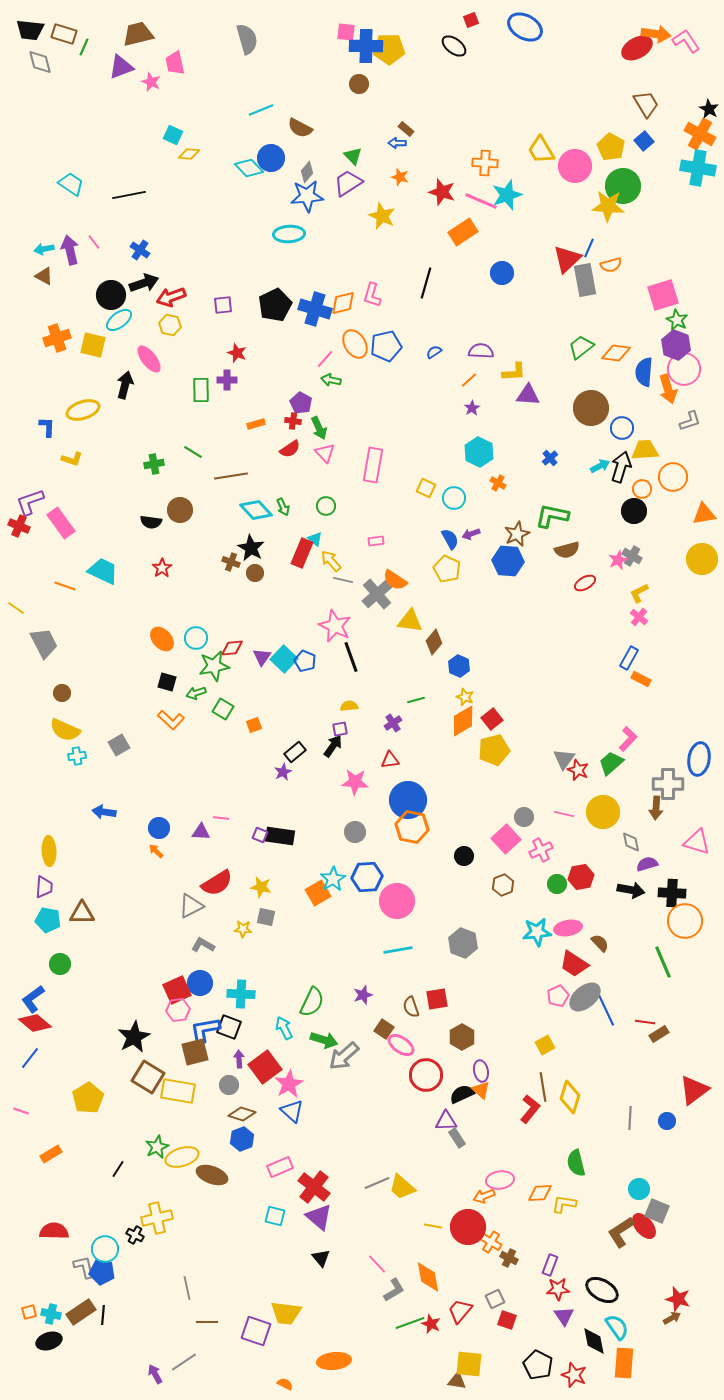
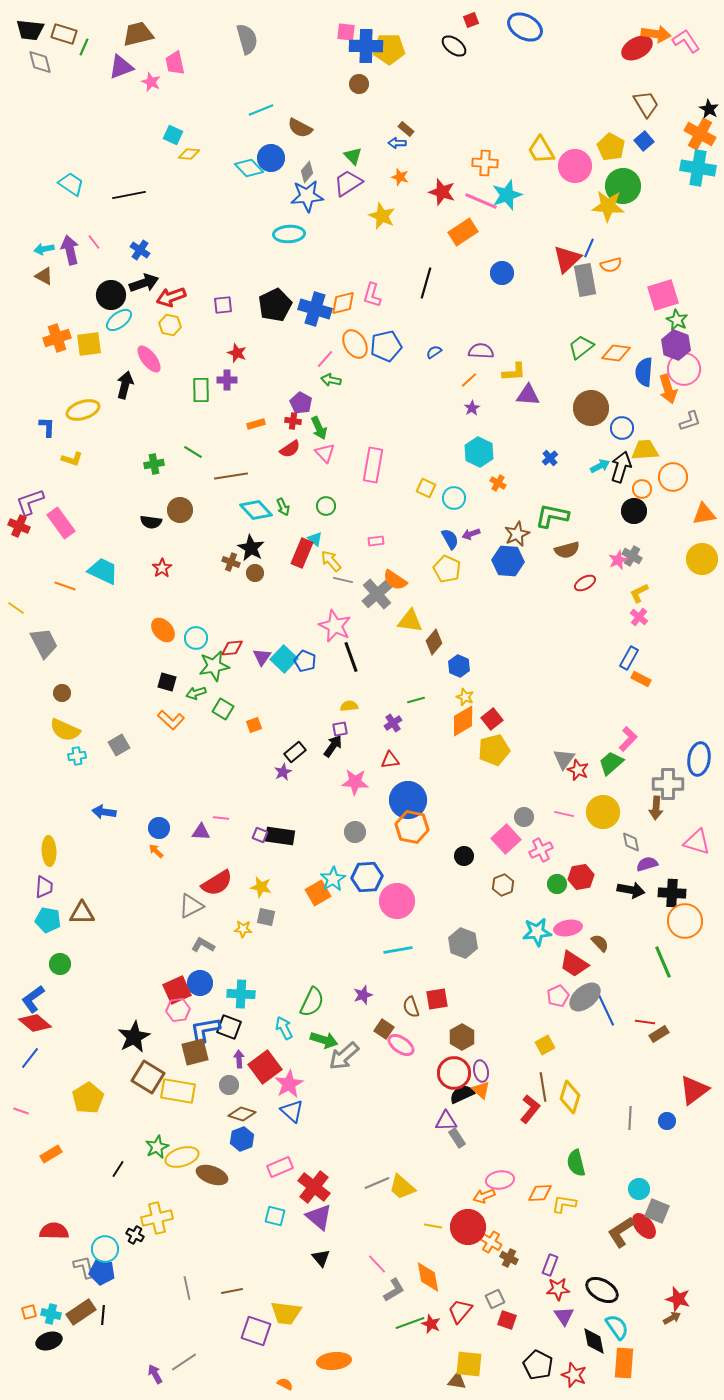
yellow square at (93, 345): moved 4 px left, 1 px up; rotated 20 degrees counterclockwise
orange ellipse at (162, 639): moved 1 px right, 9 px up
red circle at (426, 1075): moved 28 px right, 2 px up
brown line at (207, 1322): moved 25 px right, 31 px up; rotated 10 degrees counterclockwise
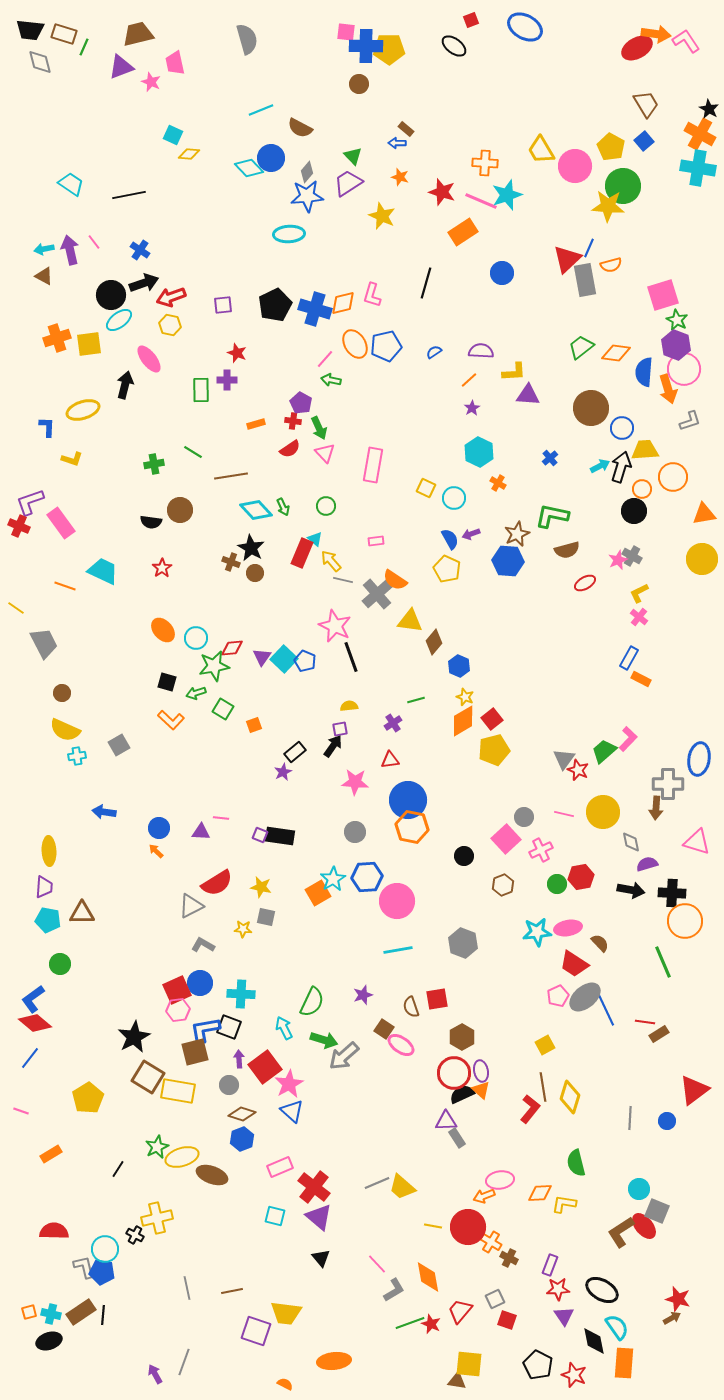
green trapezoid at (611, 763): moved 7 px left, 12 px up
gray line at (184, 1362): rotated 36 degrees counterclockwise
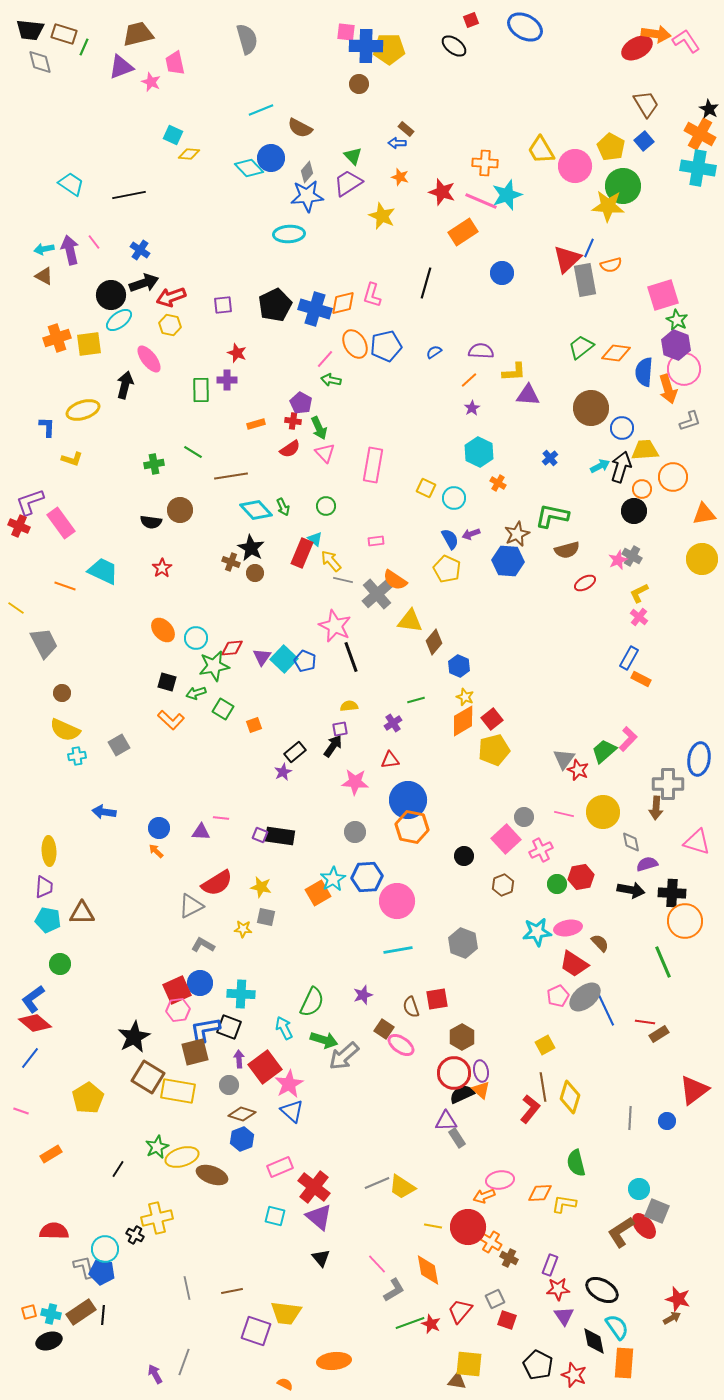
yellow trapezoid at (402, 1187): rotated 8 degrees counterclockwise
orange diamond at (428, 1277): moved 7 px up
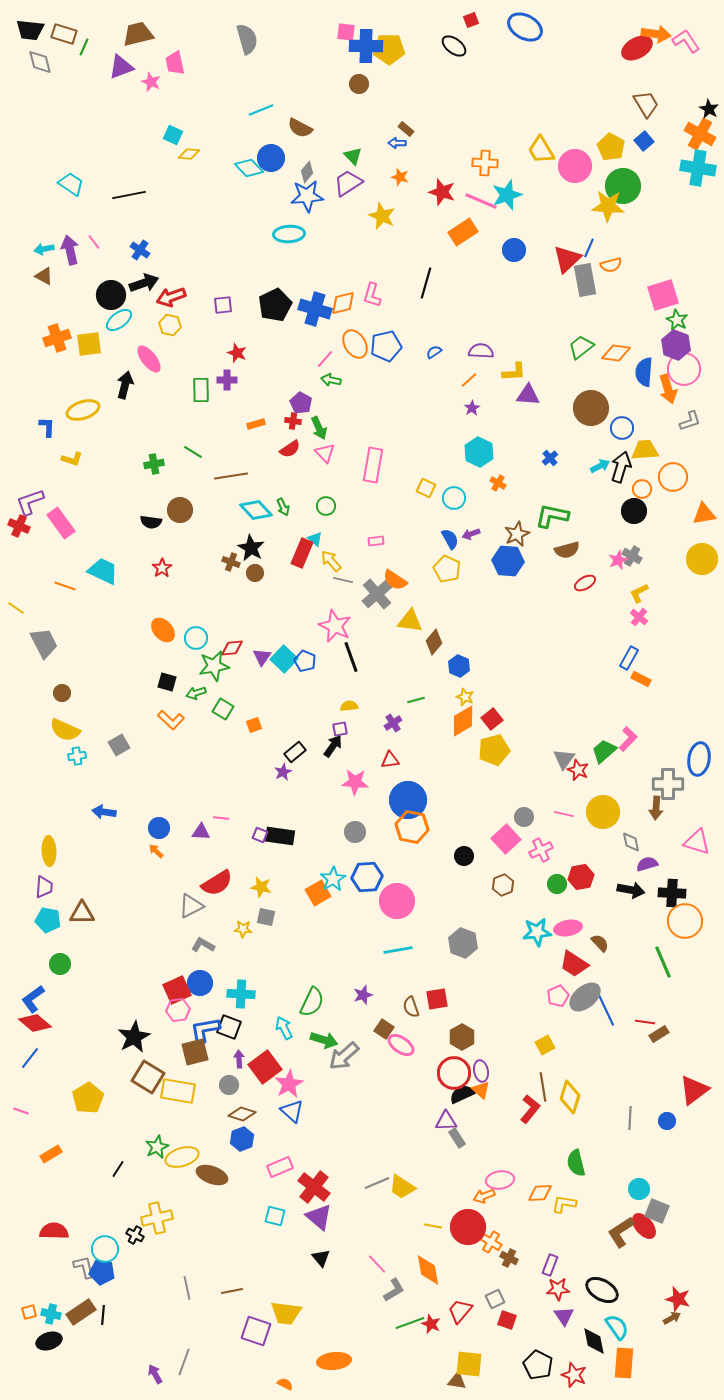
blue circle at (502, 273): moved 12 px right, 23 px up
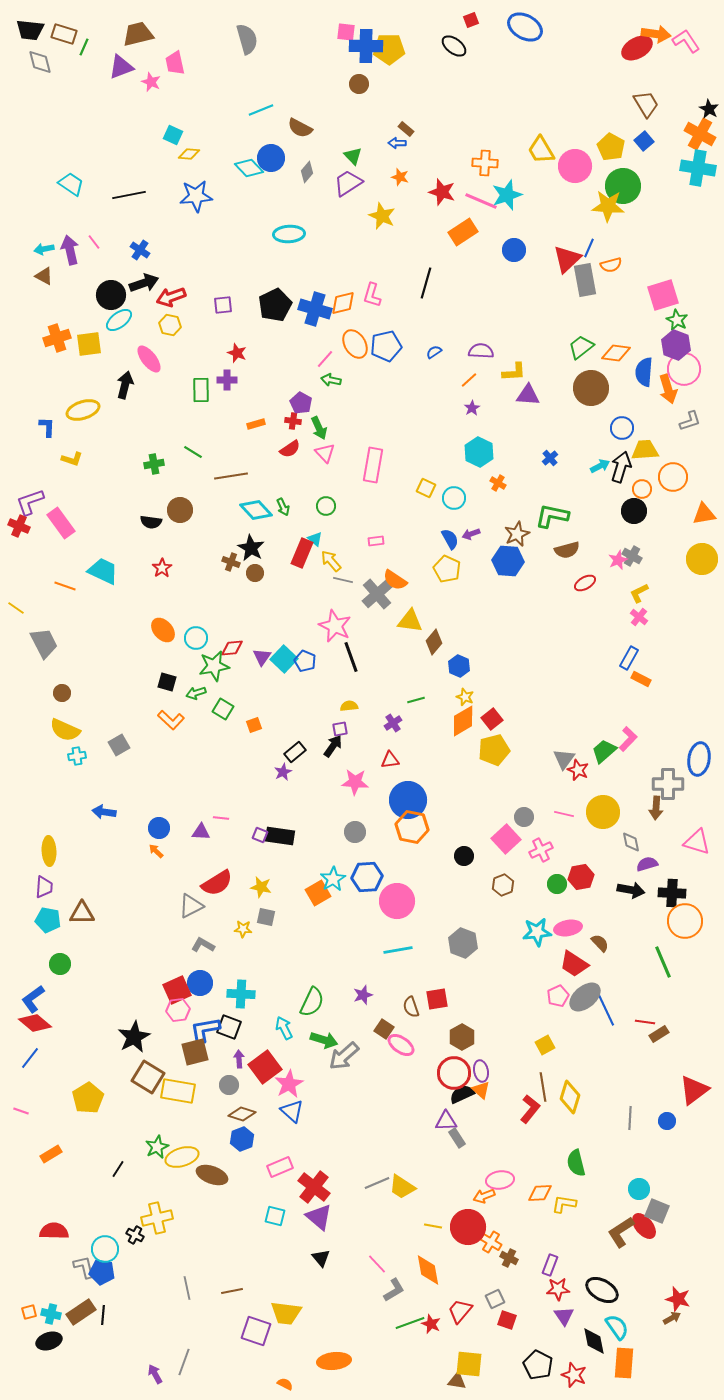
blue star at (307, 196): moved 111 px left
brown circle at (591, 408): moved 20 px up
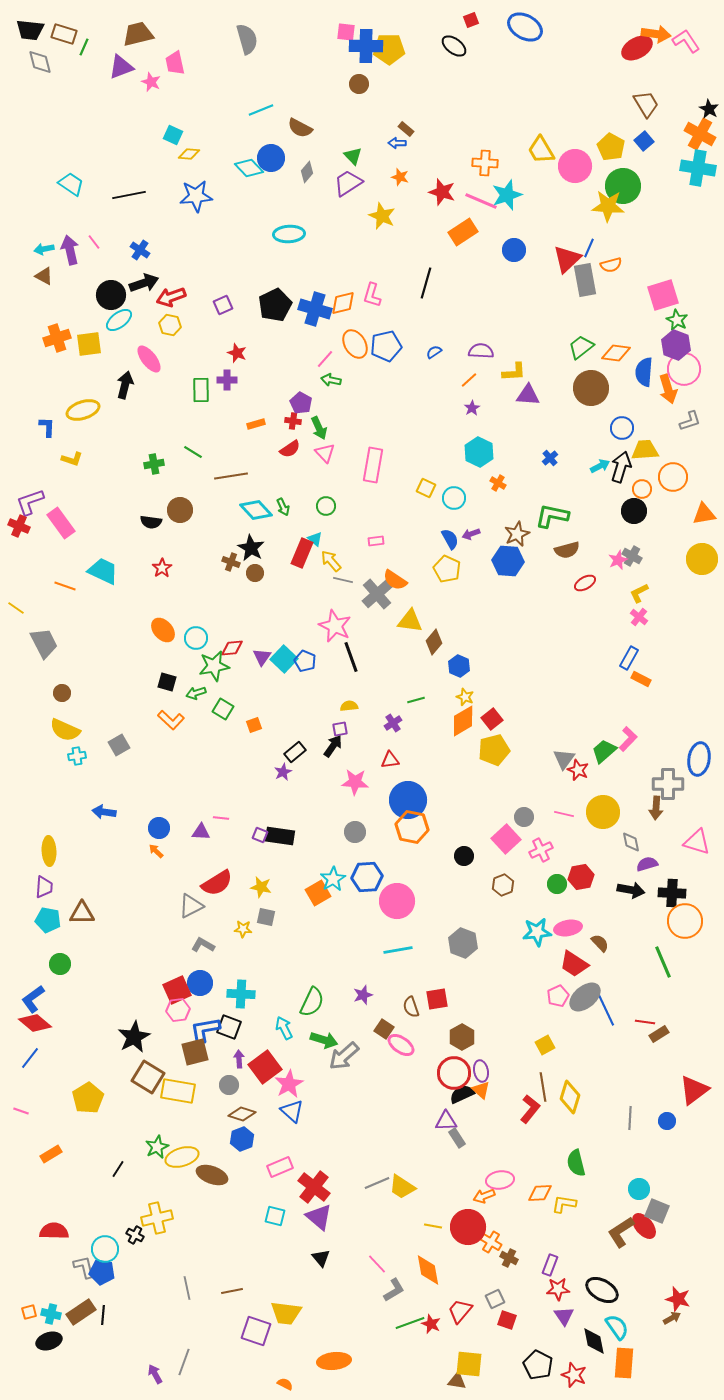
purple square at (223, 305): rotated 18 degrees counterclockwise
